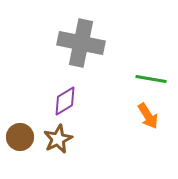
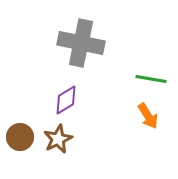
purple diamond: moved 1 px right, 1 px up
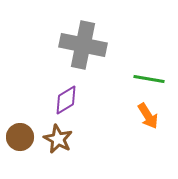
gray cross: moved 2 px right, 2 px down
green line: moved 2 px left
brown star: rotated 20 degrees counterclockwise
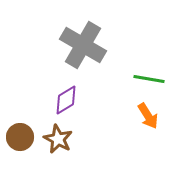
gray cross: rotated 18 degrees clockwise
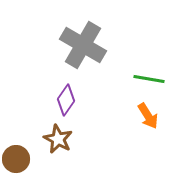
purple diamond: rotated 24 degrees counterclockwise
brown circle: moved 4 px left, 22 px down
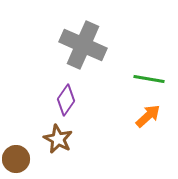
gray cross: rotated 6 degrees counterclockwise
orange arrow: rotated 100 degrees counterclockwise
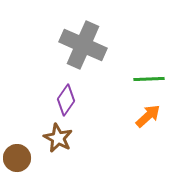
green line: rotated 12 degrees counterclockwise
brown star: moved 1 px up
brown circle: moved 1 px right, 1 px up
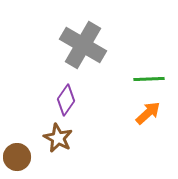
gray cross: rotated 6 degrees clockwise
orange arrow: moved 3 px up
brown circle: moved 1 px up
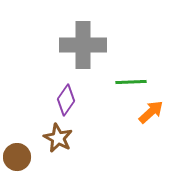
gray cross: rotated 30 degrees counterclockwise
green line: moved 18 px left, 3 px down
orange arrow: moved 3 px right, 1 px up
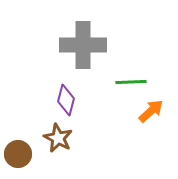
purple diamond: rotated 20 degrees counterclockwise
orange arrow: moved 1 px up
brown circle: moved 1 px right, 3 px up
